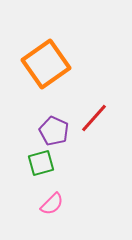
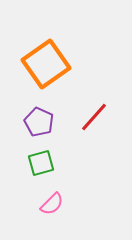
red line: moved 1 px up
purple pentagon: moved 15 px left, 9 px up
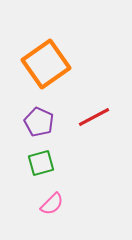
red line: rotated 20 degrees clockwise
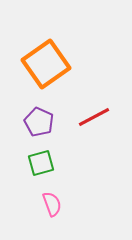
pink semicircle: rotated 65 degrees counterclockwise
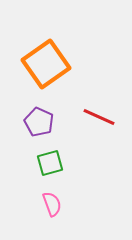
red line: moved 5 px right; rotated 52 degrees clockwise
green square: moved 9 px right
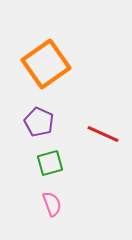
red line: moved 4 px right, 17 px down
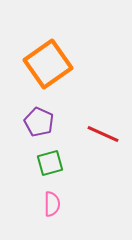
orange square: moved 2 px right
pink semicircle: rotated 20 degrees clockwise
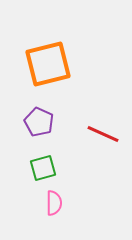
orange square: rotated 21 degrees clockwise
green square: moved 7 px left, 5 px down
pink semicircle: moved 2 px right, 1 px up
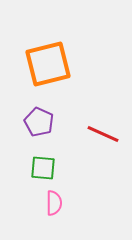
green square: rotated 20 degrees clockwise
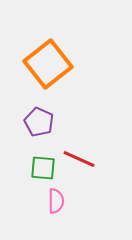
orange square: rotated 24 degrees counterclockwise
red line: moved 24 px left, 25 px down
pink semicircle: moved 2 px right, 2 px up
